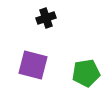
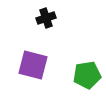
green pentagon: moved 1 px right, 2 px down
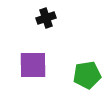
purple square: rotated 16 degrees counterclockwise
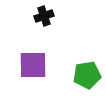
black cross: moved 2 px left, 2 px up
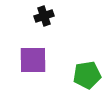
purple square: moved 5 px up
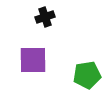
black cross: moved 1 px right, 1 px down
